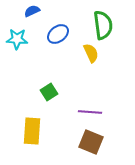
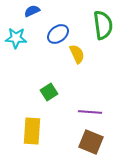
cyan star: moved 1 px left, 1 px up
yellow semicircle: moved 14 px left, 1 px down
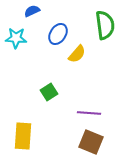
green semicircle: moved 2 px right
blue ellipse: rotated 20 degrees counterclockwise
yellow semicircle: rotated 66 degrees clockwise
purple line: moved 1 px left, 1 px down
yellow rectangle: moved 9 px left, 5 px down
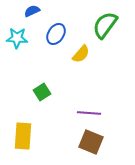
green semicircle: rotated 136 degrees counterclockwise
blue ellipse: moved 2 px left
cyan star: moved 1 px right
yellow semicircle: moved 4 px right
green square: moved 7 px left
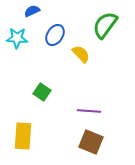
blue ellipse: moved 1 px left, 1 px down
yellow semicircle: rotated 84 degrees counterclockwise
green square: rotated 24 degrees counterclockwise
purple line: moved 2 px up
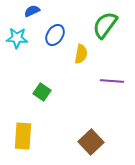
yellow semicircle: rotated 54 degrees clockwise
purple line: moved 23 px right, 30 px up
brown square: rotated 25 degrees clockwise
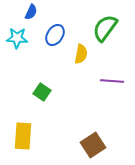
blue semicircle: moved 1 px left, 1 px down; rotated 140 degrees clockwise
green semicircle: moved 3 px down
brown square: moved 2 px right, 3 px down; rotated 10 degrees clockwise
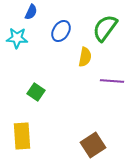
blue ellipse: moved 6 px right, 4 px up
yellow semicircle: moved 4 px right, 3 px down
green square: moved 6 px left
yellow rectangle: moved 1 px left; rotated 8 degrees counterclockwise
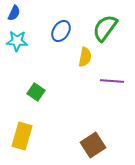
blue semicircle: moved 17 px left, 1 px down
cyan star: moved 3 px down
yellow rectangle: rotated 20 degrees clockwise
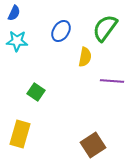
yellow rectangle: moved 2 px left, 2 px up
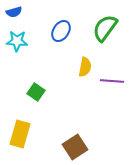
blue semicircle: moved 1 px up; rotated 49 degrees clockwise
yellow semicircle: moved 10 px down
brown square: moved 18 px left, 2 px down
